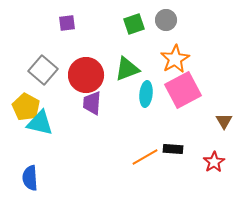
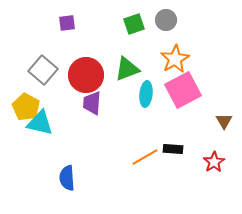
blue semicircle: moved 37 px right
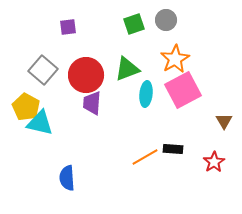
purple square: moved 1 px right, 4 px down
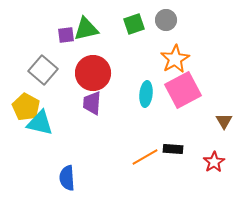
purple square: moved 2 px left, 8 px down
green triangle: moved 41 px left, 40 px up; rotated 8 degrees clockwise
red circle: moved 7 px right, 2 px up
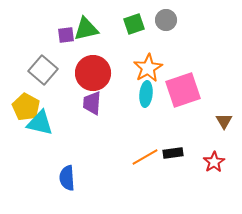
orange star: moved 27 px left, 9 px down
pink square: rotated 9 degrees clockwise
black rectangle: moved 4 px down; rotated 12 degrees counterclockwise
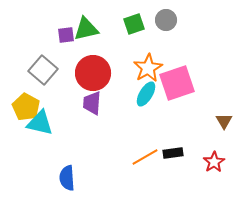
pink square: moved 6 px left, 7 px up
cyan ellipse: rotated 25 degrees clockwise
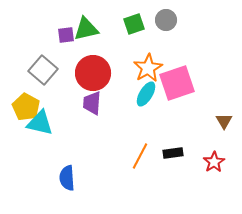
orange line: moved 5 px left, 1 px up; rotated 32 degrees counterclockwise
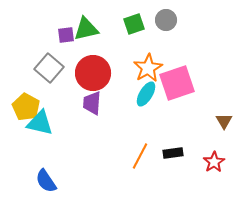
gray square: moved 6 px right, 2 px up
blue semicircle: moved 21 px left, 3 px down; rotated 30 degrees counterclockwise
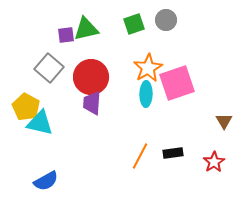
red circle: moved 2 px left, 4 px down
cyan ellipse: rotated 30 degrees counterclockwise
blue semicircle: rotated 85 degrees counterclockwise
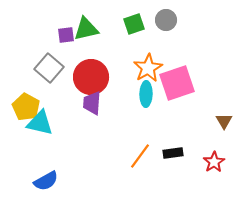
orange line: rotated 8 degrees clockwise
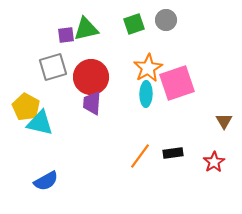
gray square: moved 4 px right, 1 px up; rotated 32 degrees clockwise
